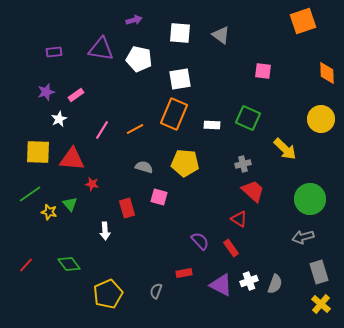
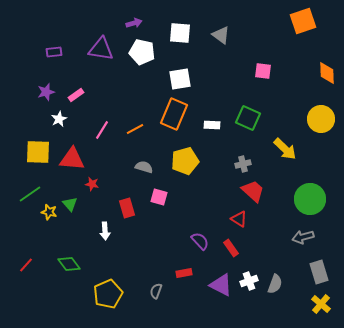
purple arrow at (134, 20): moved 3 px down
white pentagon at (139, 59): moved 3 px right, 7 px up
yellow pentagon at (185, 163): moved 2 px up; rotated 20 degrees counterclockwise
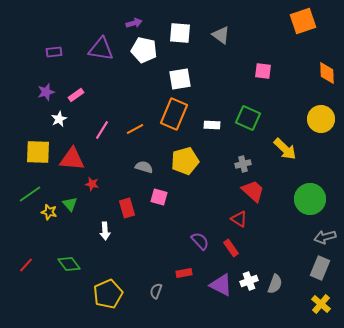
white pentagon at (142, 52): moved 2 px right, 2 px up
gray arrow at (303, 237): moved 22 px right
gray rectangle at (319, 272): moved 1 px right, 4 px up; rotated 40 degrees clockwise
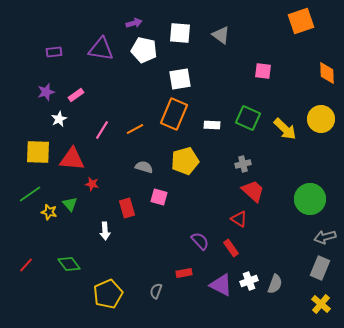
orange square at (303, 21): moved 2 px left
yellow arrow at (285, 149): moved 20 px up
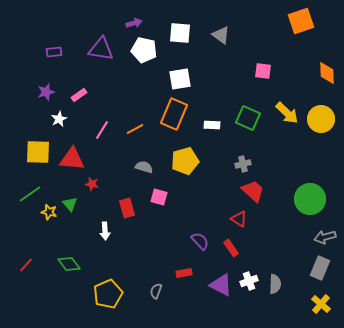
pink rectangle at (76, 95): moved 3 px right
yellow arrow at (285, 129): moved 2 px right, 16 px up
gray semicircle at (275, 284): rotated 18 degrees counterclockwise
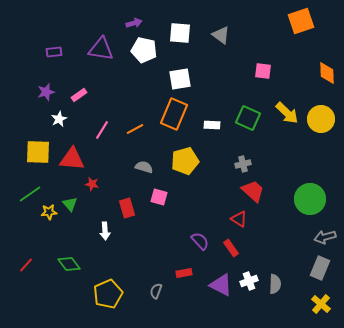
yellow star at (49, 212): rotated 21 degrees counterclockwise
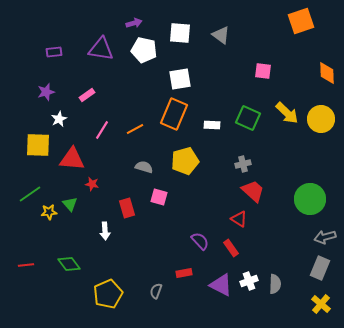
pink rectangle at (79, 95): moved 8 px right
yellow square at (38, 152): moved 7 px up
red line at (26, 265): rotated 42 degrees clockwise
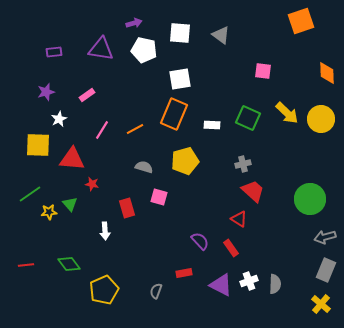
gray rectangle at (320, 268): moved 6 px right, 2 px down
yellow pentagon at (108, 294): moved 4 px left, 4 px up
